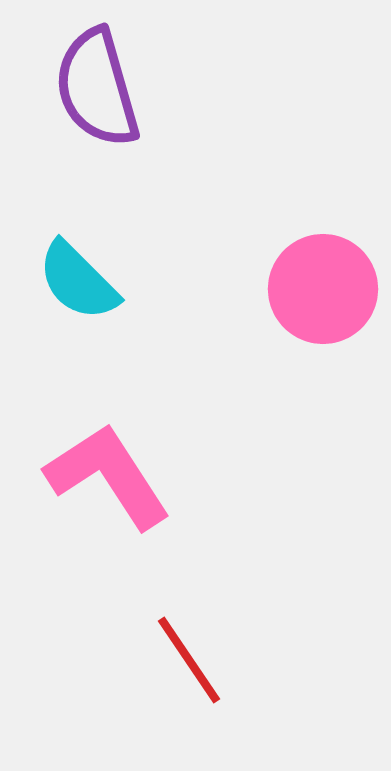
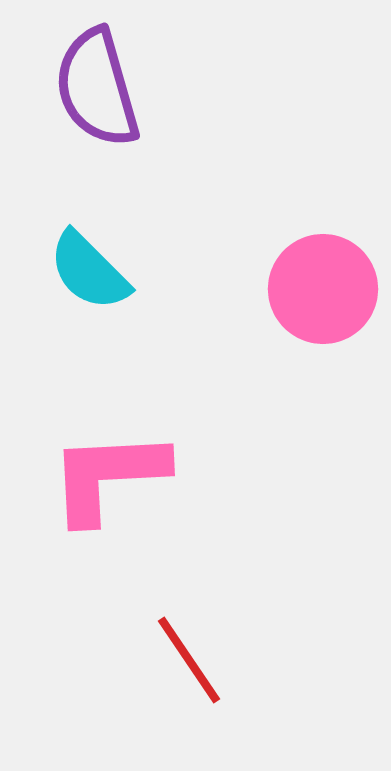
cyan semicircle: moved 11 px right, 10 px up
pink L-shape: rotated 60 degrees counterclockwise
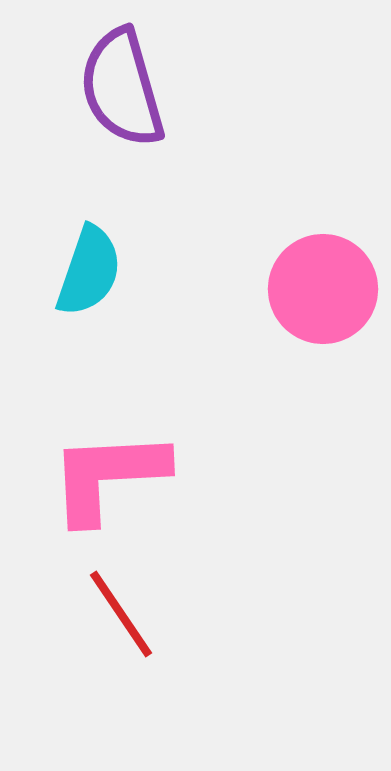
purple semicircle: moved 25 px right
cyan semicircle: rotated 116 degrees counterclockwise
red line: moved 68 px left, 46 px up
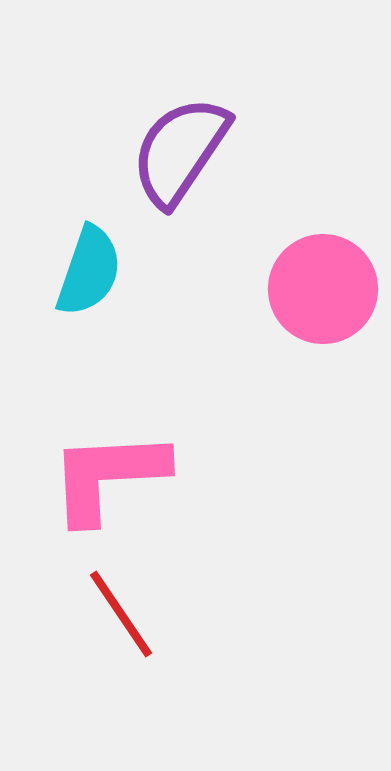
purple semicircle: moved 58 px right, 63 px down; rotated 50 degrees clockwise
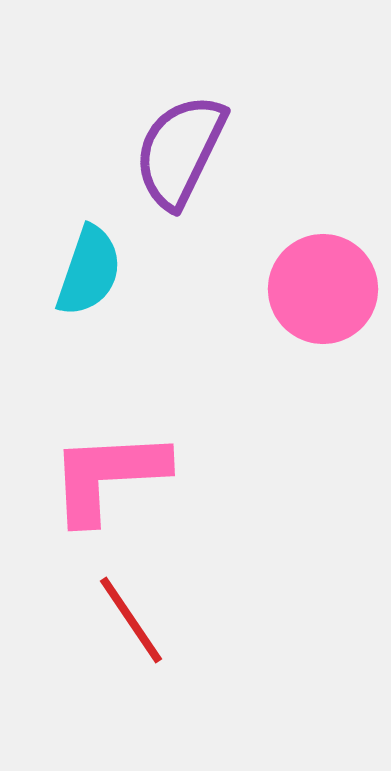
purple semicircle: rotated 8 degrees counterclockwise
red line: moved 10 px right, 6 px down
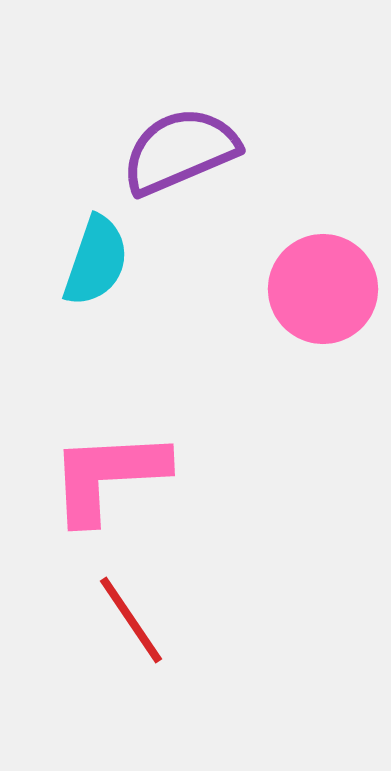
purple semicircle: rotated 41 degrees clockwise
cyan semicircle: moved 7 px right, 10 px up
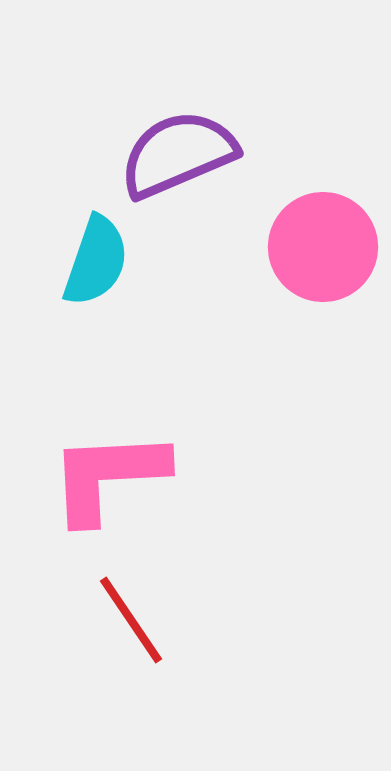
purple semicircle: moved 2 px left, 3 px down
pink circle: moved 42 px up
